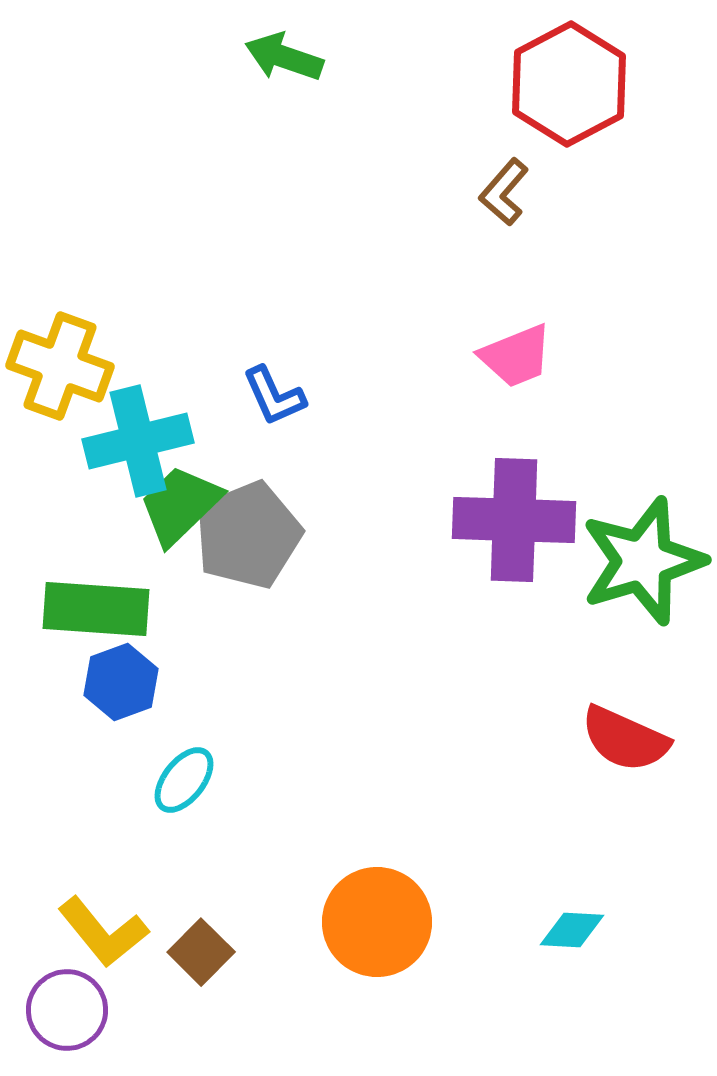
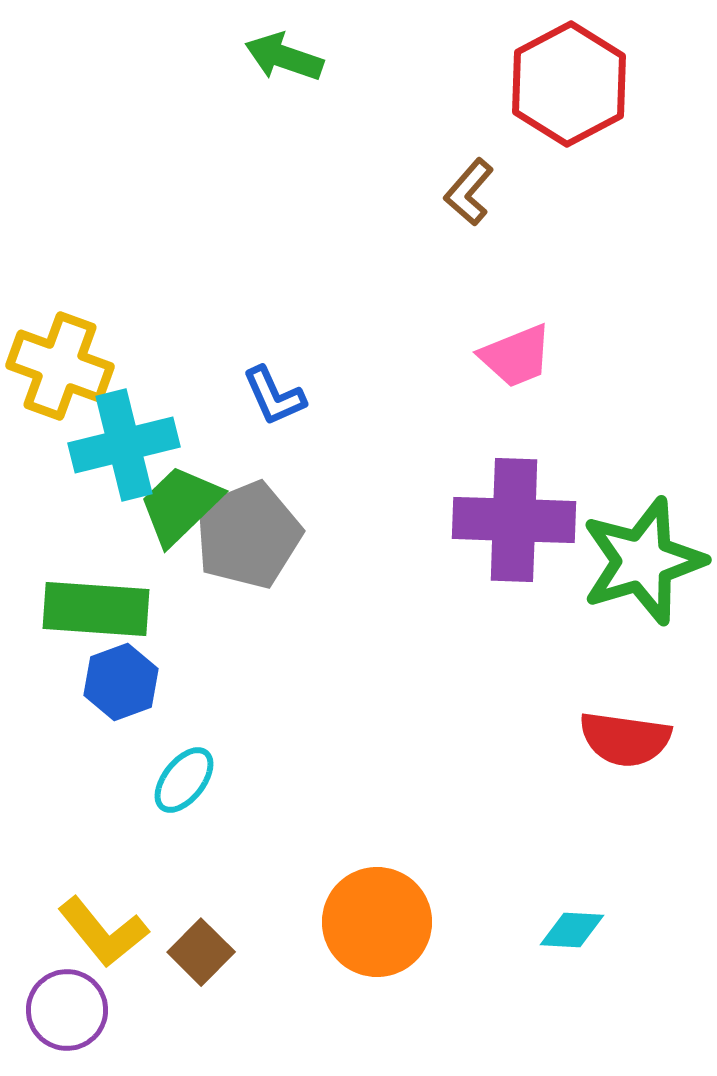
brown L-shape: moved 35 px left
cyan cross: moved 14 px left, 4 px down
red semicircle: rotated 16 degrees counterclockwise
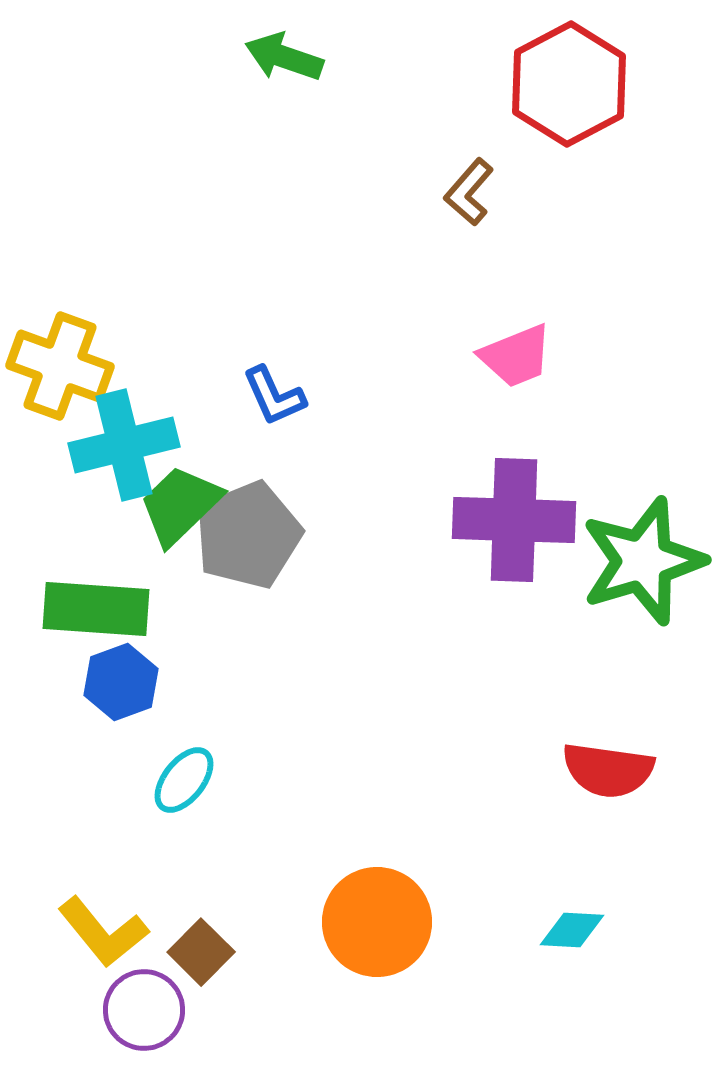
red semicircle: moved 17 px left, 31 px down
purple circle: moved 77 px right
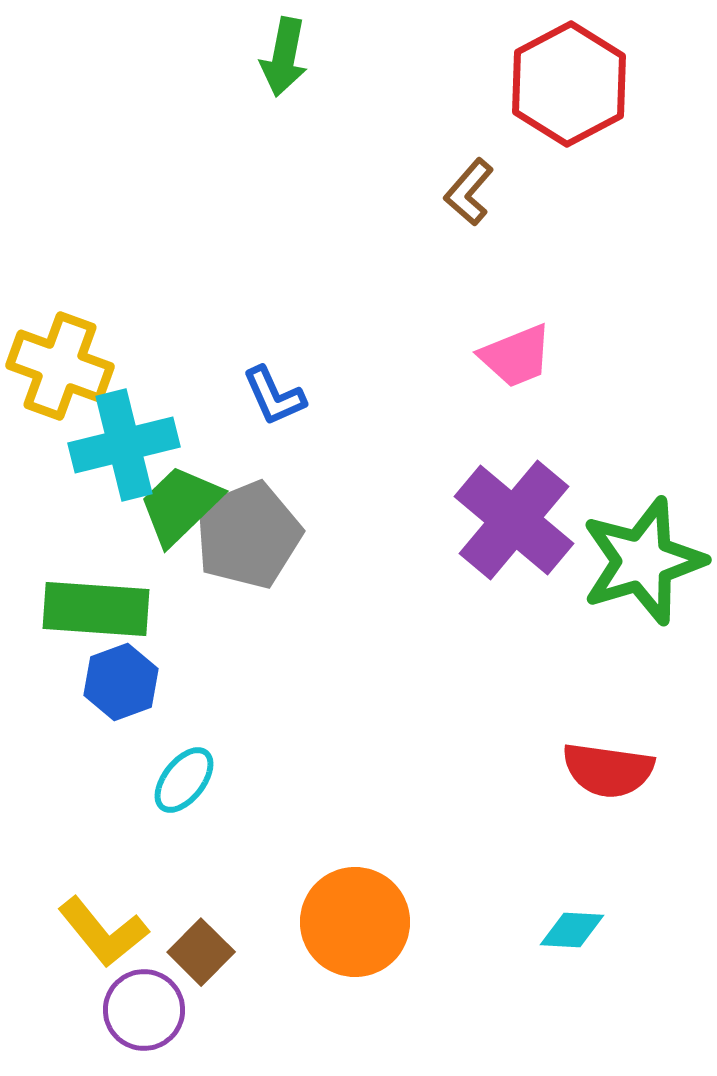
green arrow: rotated 98 degrees counterclockwise
purple cross: rotated 38 degrees clockwise
orange circle: moved 22 px left
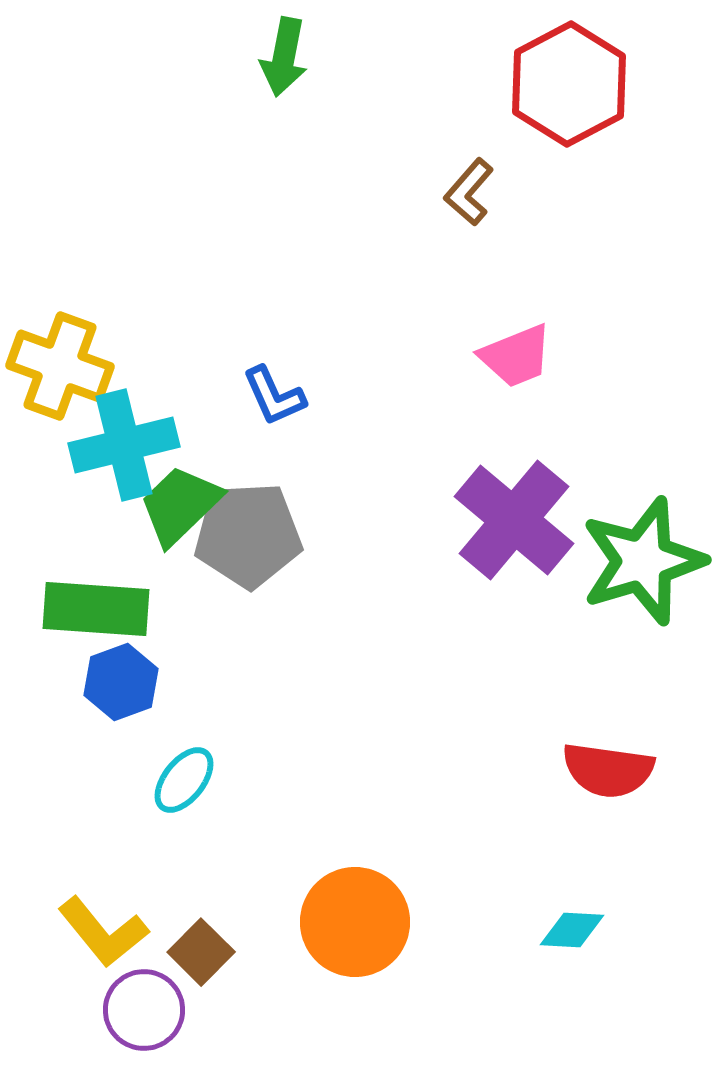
gray pentagon: rotated 19 degrees clockwise
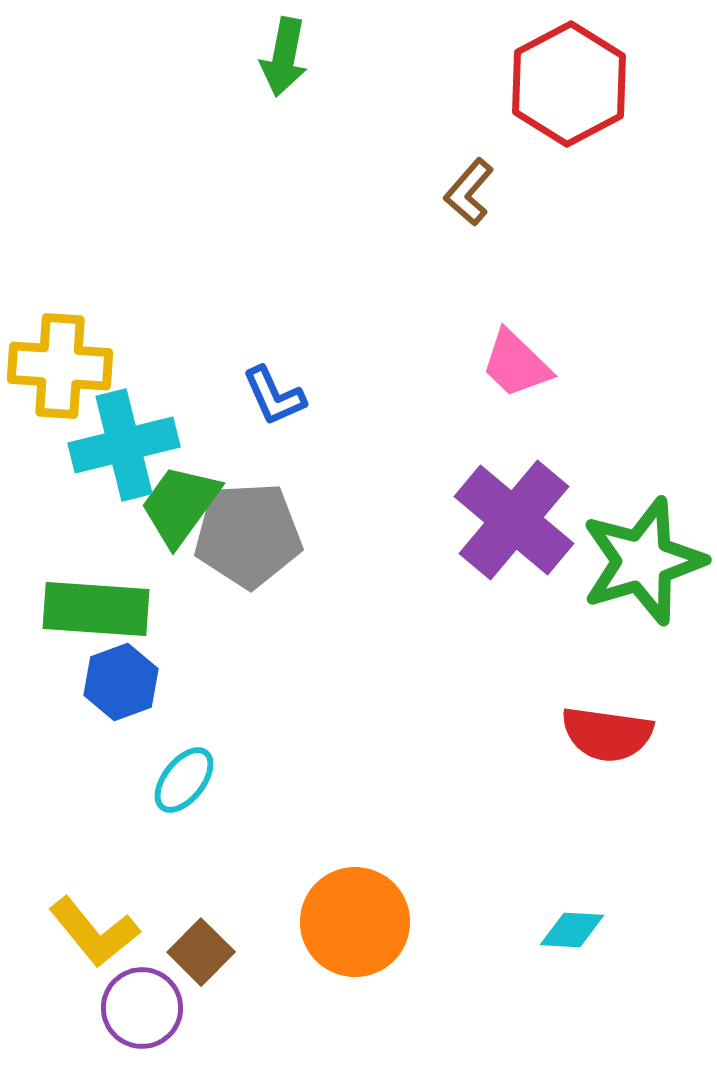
pink trapezoid: moved 8 px down; rotated 66 degrees clockwise
yellow cross: rotated 16 degrees counterclockwise
green trapezoid: rotated 10 degrees counterclockwise
red semicircle: moved 1 px left, 36 px up
yellow L-shape: moved 9 px left
purple circle: moved 2 px left, 2 px up
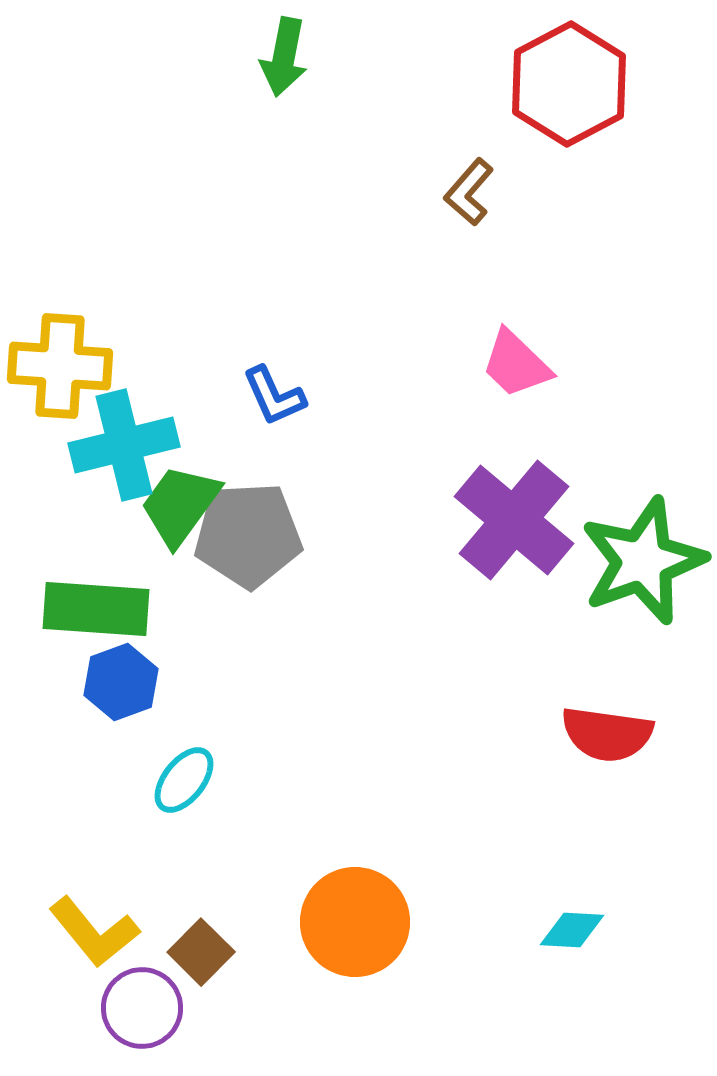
green star: rotated 3 degrees counterclockwise
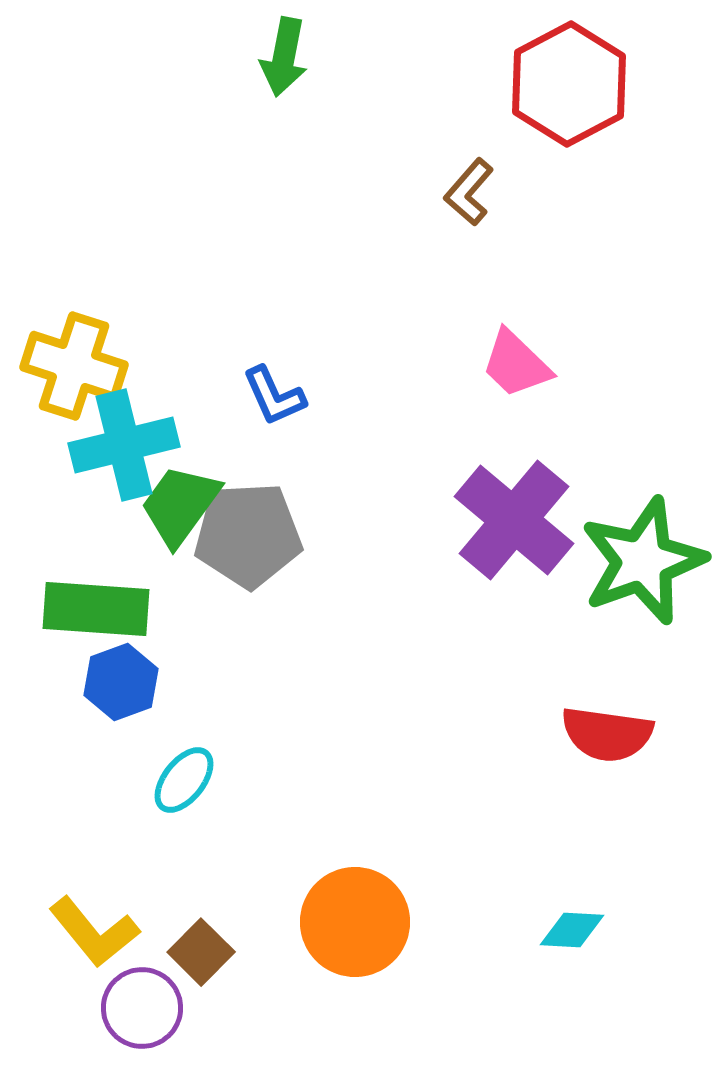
yellow cross: moved 14 px right; rotated 14 degrees clockwise
